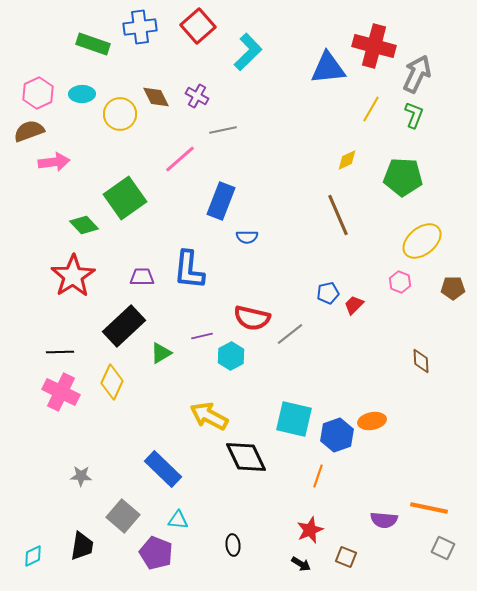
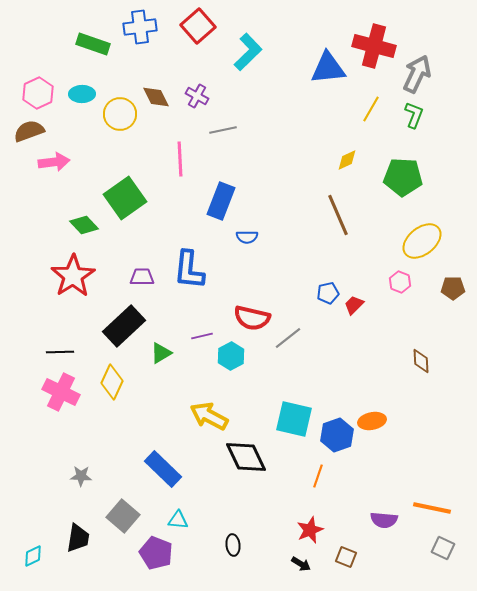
pink line at (180, 159): rotated 52 degrees counterclockwise
gray line at (290, 334): moved 2 px left, 4 px down
orange line at (429, 508): moved 3 px right
black trapezoid at (82, 546): moved 4 px left, 8 px up
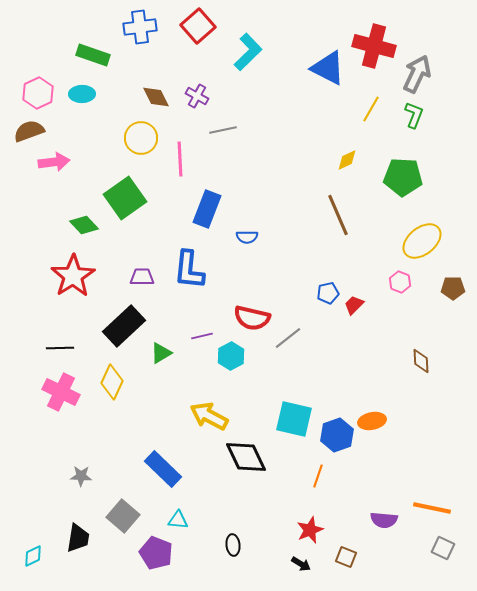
green rectangle at (93, 44): moved 11 px down
blue triangle at (328, 68): rotated 33 degrees clockwise
yellow circle at (120, 114): moved 21 px right, 24 px down
blue rectangle at (221, 201): moved 14 px left, 8 px down
black line at (60, 352): moved 4 px up
